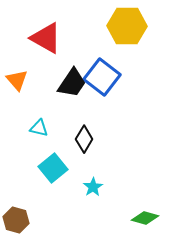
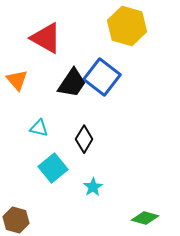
yellow hexagon: rotated 15 degrees clockwise
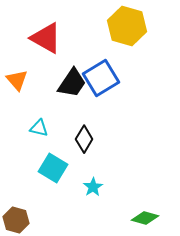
blue square: moved 1 px left, 1 px down; rotated 21 degrees clockwise
cyan square: rotated 20 degrees counterclockwise
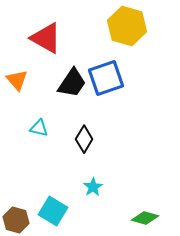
blue square: moved 5 px right; rotated 12 degrees clockwise
cyan square: moved 43 px down
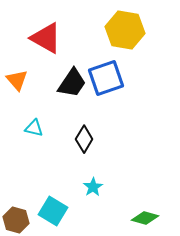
yellow hexagon: moved 2 px left, 4 px down; rotated 6 degrees counterclockwise
cyan triangle: moved 5 px left
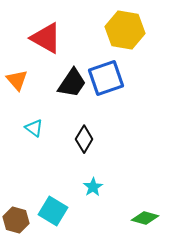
cyan triangle: rotated 24 degrees clockwise
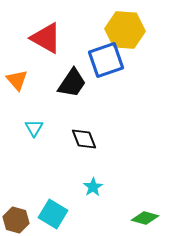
yellow hexagon: rotated 6 degrees counterclockwise
blue square: moved 18 px up
cyan triangle: rotated 24 degrees clockwise
black diamond: rotated 52 degrees counterclockwise
cyan square: moved 3 px down
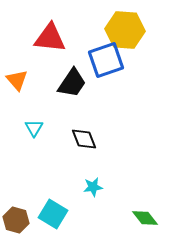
red triangle: moved 4 px right; rotated 24 degrees counterclockwise
cyan star: rotated 24 degrees clockwise
green diamond: rotated 36 degrees clockwise
